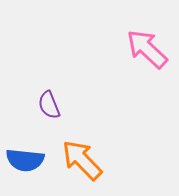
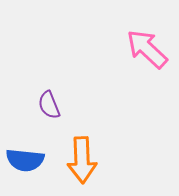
orange arrow: rotated 138 degrees counterclockwise
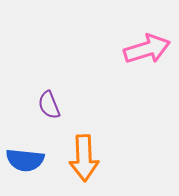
pink arrow: rotated 120 degrees clockwise
orange arrow: moved 2 px right, 2 px up
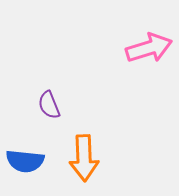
pink arrow: moved 2 px right, 1 px up
blue semicircle: moved 1 px down
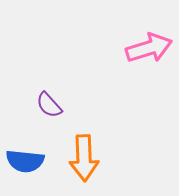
purple semicircle: rotated 20 degrees counterclockwise
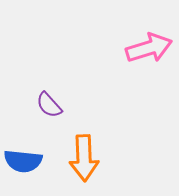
blue semicircle: moved 2 px left
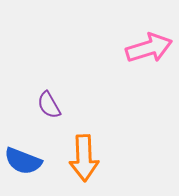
purple semicircle: rotated 12 degrees clockwise
blue semicircle: rotated 15 degrees clockwise
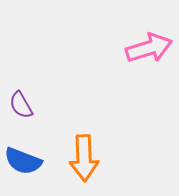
purple semicircle: moved 28 px left
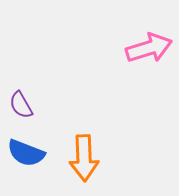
blue semicircle: moved 3 px right, 8 px up
